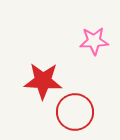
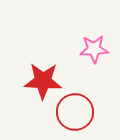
pink star: moved 8 px down
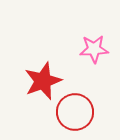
red star: rotated 24 degrees counterclockwise
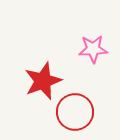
pink star: moved 1 px left
